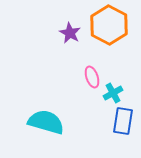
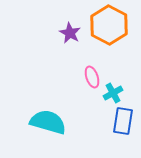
cyan semicircle: moved 2 px right
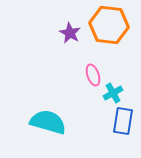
orange hexagon: rotated 21 degrees counterclockwise
pink ellipse: moved 1 px right, 2 px up
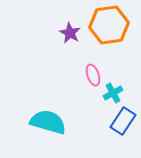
orange hexagon: rotated 15 degrees counterclockwise
blue rectangle: rotated 24 degrees clockwise
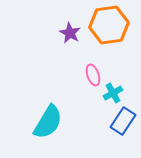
cyan semicircle: rotated 105 degrees clockwise
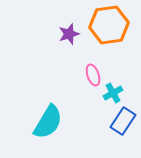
purple star: moved 1 px left, 1 px down; rotated 25 degrees clockwise
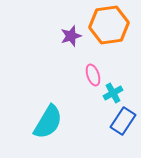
purple star: moved 2 px right, 2 px down
